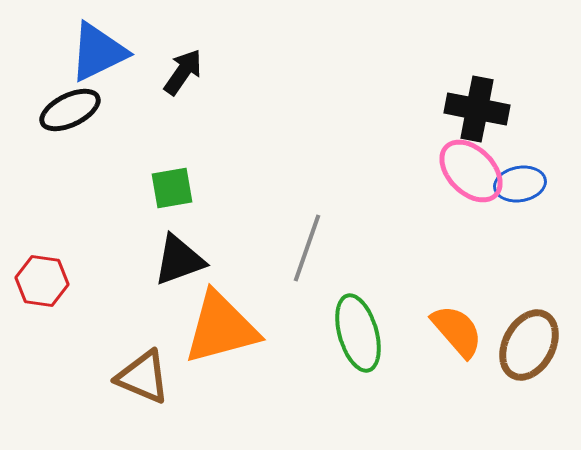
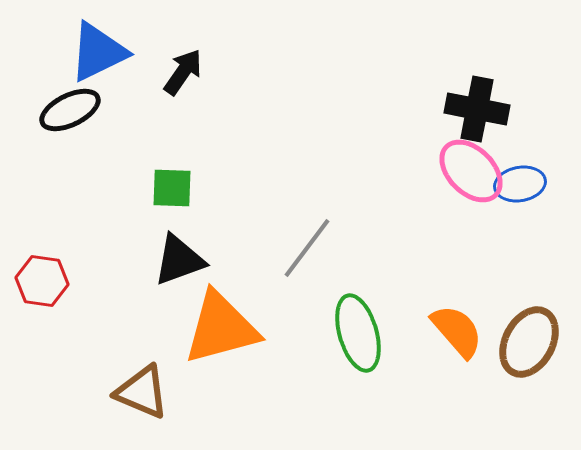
green square: rotated 12 degrees clockwise
gray line: rotated 18 degrees clockwise
brown ellipse: moved 3 px up
brown triangle: moved 1 px left, 15 px down
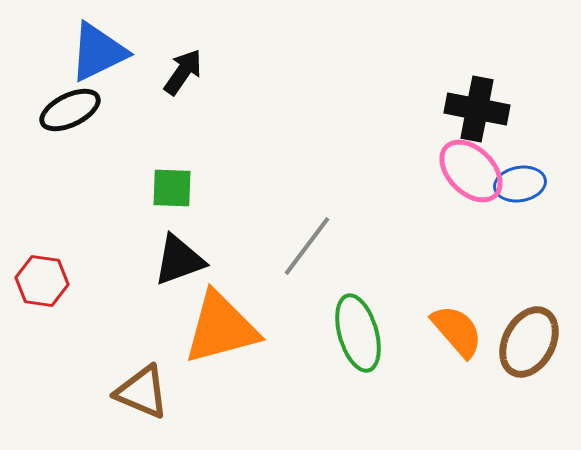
gray line: moved 2 px up
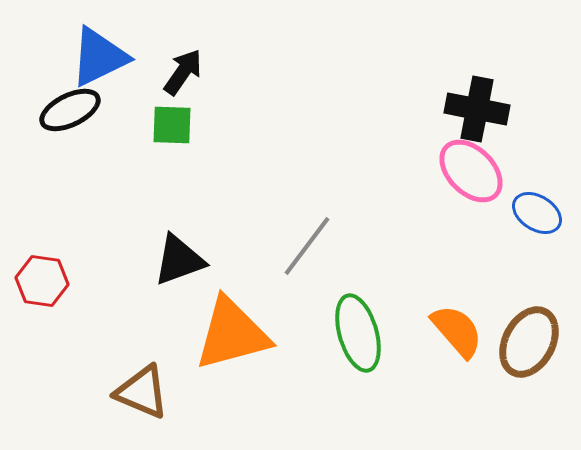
blue triangle: moved 1 px right, 5 px down
blue ellipse: moved 17 px right, 29 px down; rotated 42 degrees clockwise
green square: moved 63 px up
orange triangle: moved 11 px right, 6 px down
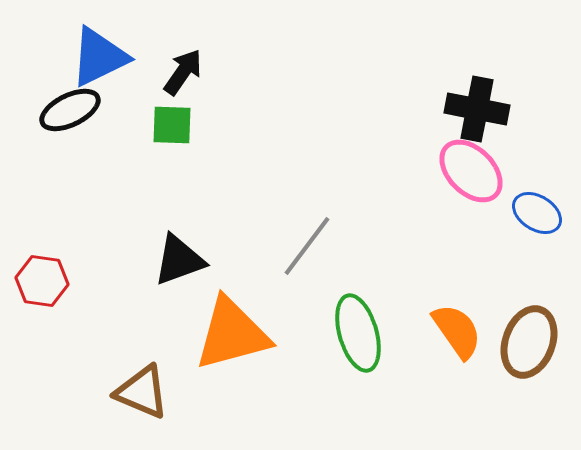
orange semicircle: rotated 6 degrees clockwise
brown ellipse: rotated 8 degrees counterclockwise
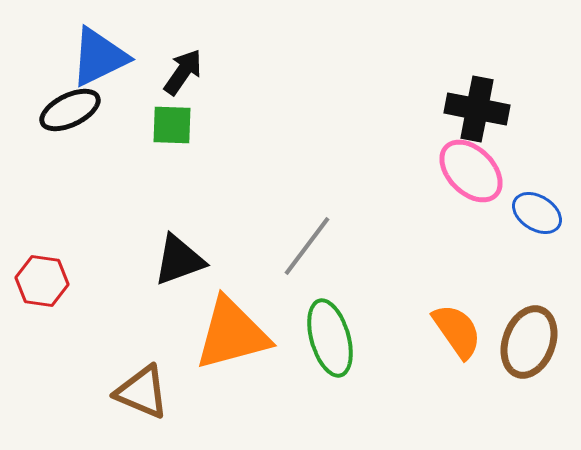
green ellipse: moved 28 px left, 5 px down
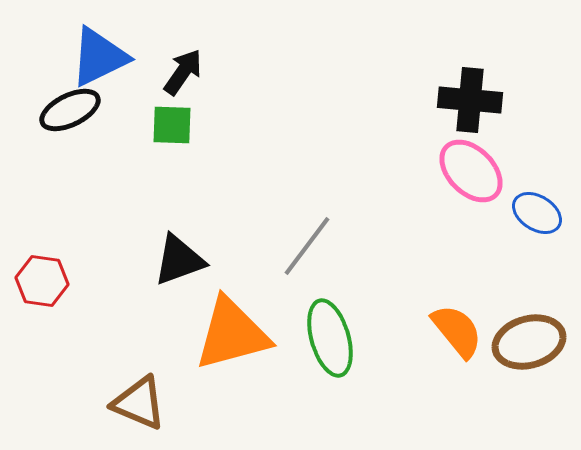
black cross: moved 7 px left, 9 px up; rotated 6 degrees counterclockwise
orange semicircle: rotated 4 degrees counterclockwise
brown ellipse: rotated 54 degrees clockwise
brown triangle: moved 3 px left, 11 px down
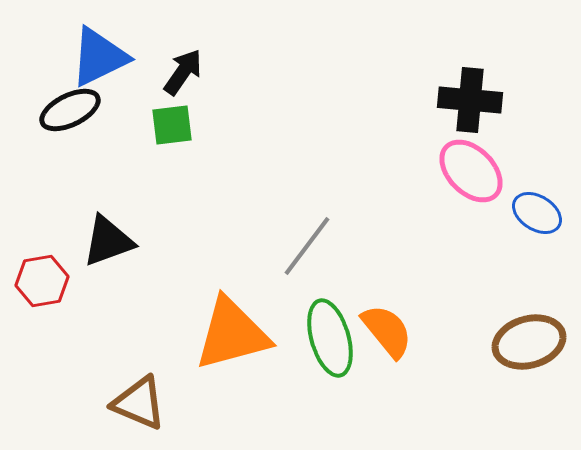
green square: rotated 9 degrees counterclockwise
black triangle: moved 71 px left, 19 px up
red hexagon: rotated 18 degrees counterclockwise
orange semicircle: moved 70 px left
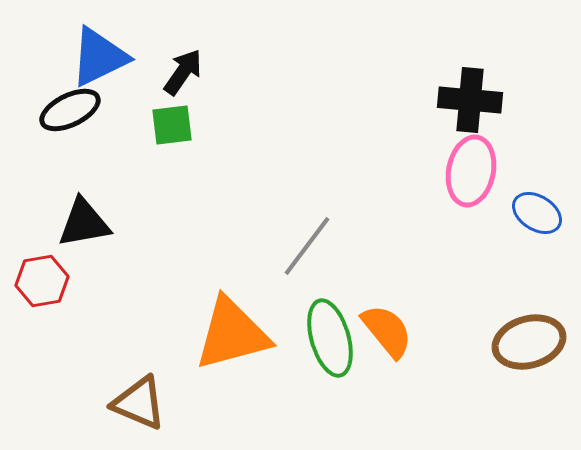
pink ellipse: rotated 56 degrees clockwise
black triangle: moved 24 px left, 18 px up; rotated 10 degrees clockwise
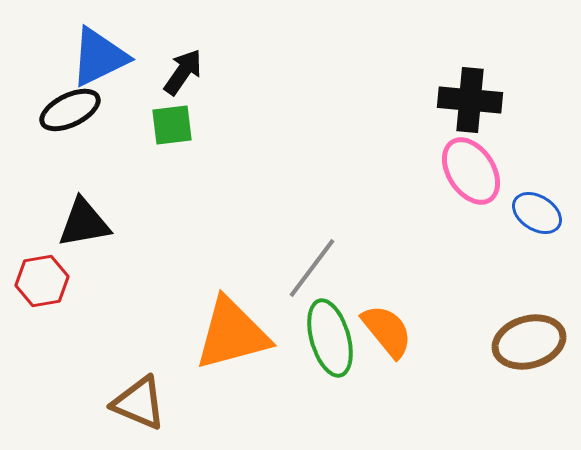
pink ellipse: rotated 44 degrees counterclockwise
gray line: moved 5 px right, 22 px down
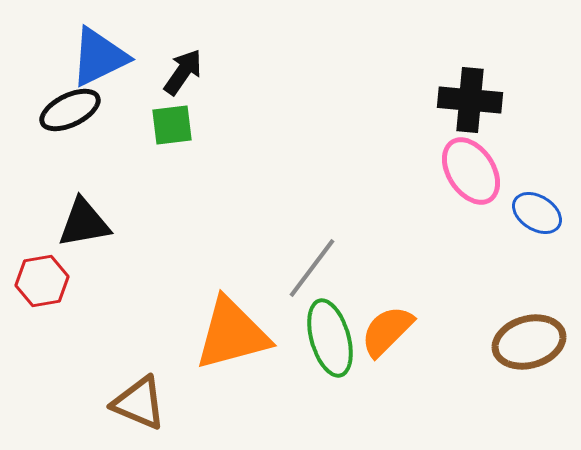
orange semicircle: rotated 96 degrees counterclockwise
